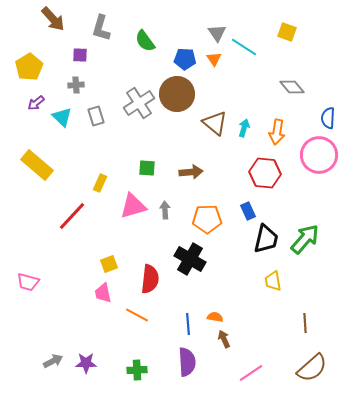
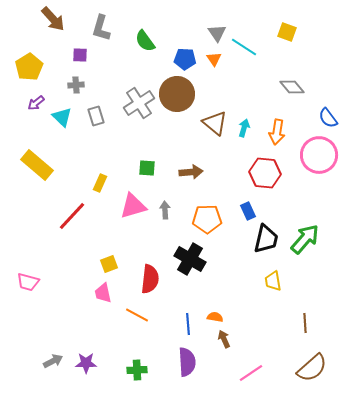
blue semicircle at (328, 118): rotated 40 degrees counterclockwise
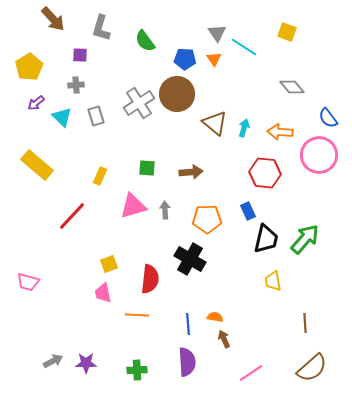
orange arrow at (277, 132): moved 3 px right; rotated 85 degrees clockwise
yellow rectangle at (100, 183): moved 7 px up
orange line at (137, 315): rotated 25 degrees counterclockwise
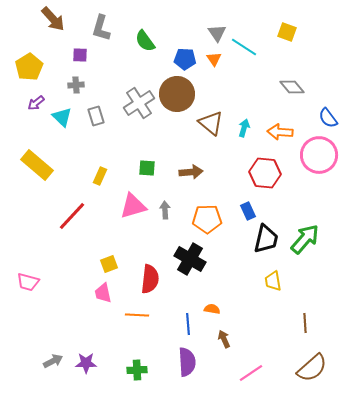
brown triangle at (215, 123): moved 4 px left
orange semicircle at (215, 317): moved 3 px left, 8 px up
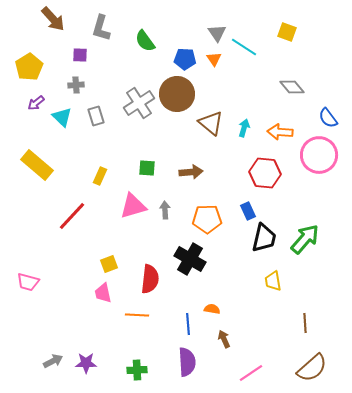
black trapezoid at (266, 239): moved 2 px left, 1 px up
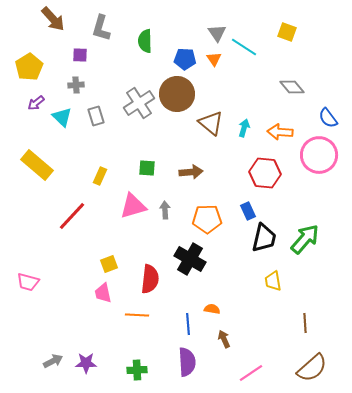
green semicircle at (145, 41): rotated 35 degrees clockwise
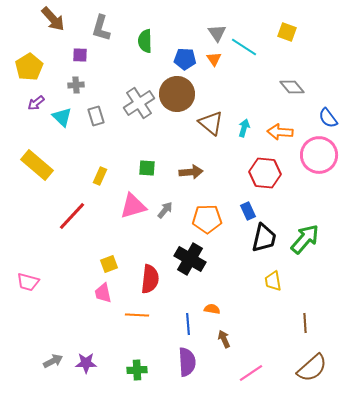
gray arrow at (165, 210): rotated 42 degrees clockwise
